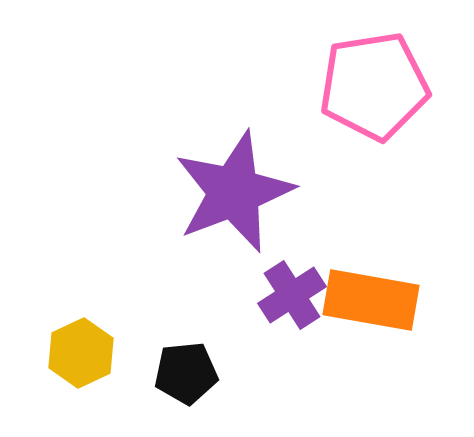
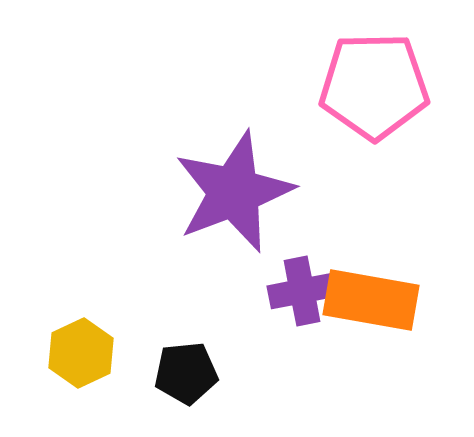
pink pentagon: rotated 8 degrees clockwise
purple cross: moved 10 px right, 4 px up; rotated 22 degrees clockwise
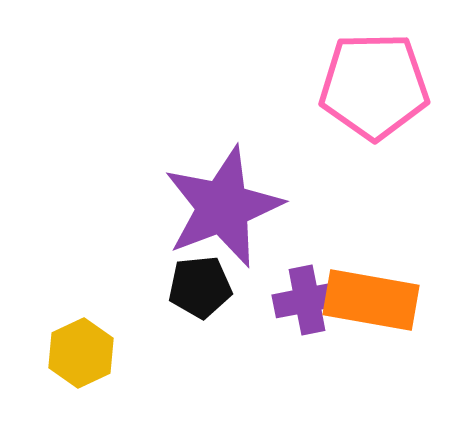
purple star: moved 11 px left, 15 px down
purple cross: moved 5 px right, 9 px down
black pentagon: moved 14 px right, 86 px up
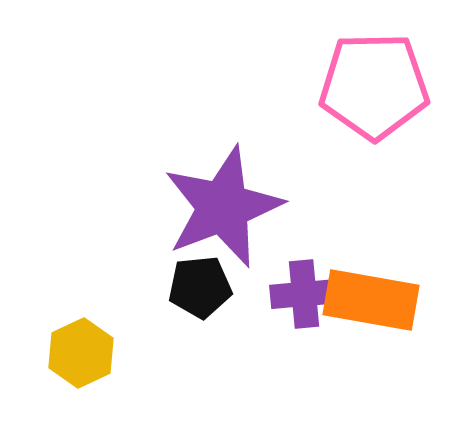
purple cross: moved 3 px left, 6 px up; rotated 6 degrees clockwise
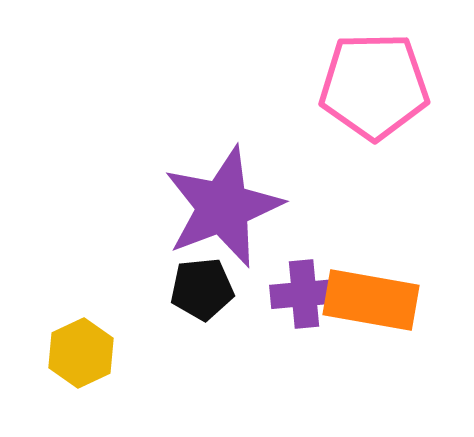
black pentagon: moved 2 px right, 2 px down
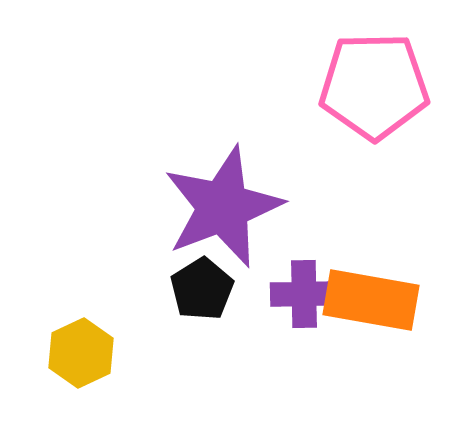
black pentagon: rotated 26 degrees counterclockwise
purple cross: rotated 4 degrees clockwise
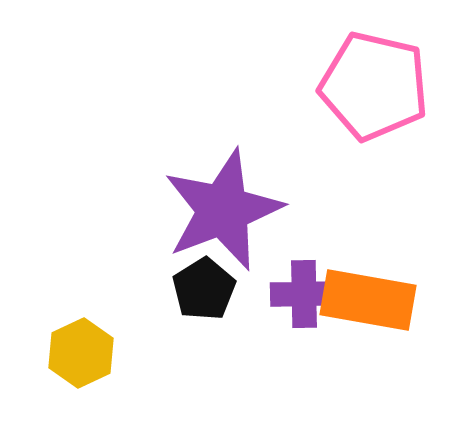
pink pentagon: rotated 14 degrees clockwise
purple star: moved 3 px down
black pentagon: moved 2 px right
orange rectangle: moved 3 px left
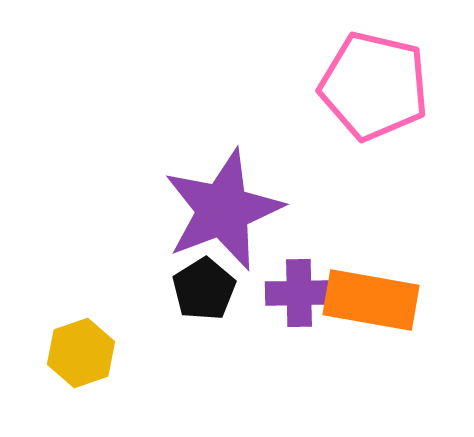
purple cross: moved 5 px left, 1 px up
orange rectangle: moved 3 px right
yellow hexagon: rotated 6 degrees clockwise
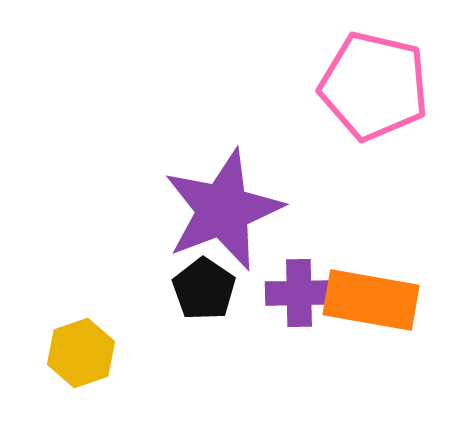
black pentagon: rotated 6 degrees counterclockwise
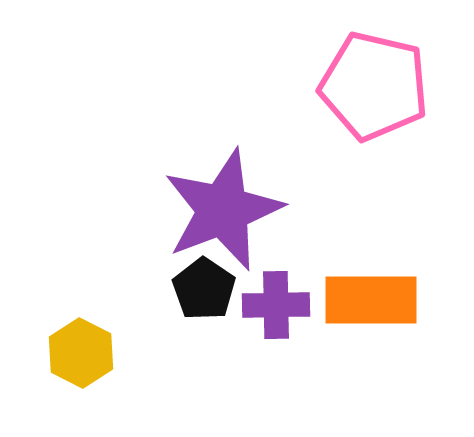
purple cross: moved 23 px left, 12 px down
orange rectangle: rotated 10 degrees counterclockwise
yellow hexagon: rotated 14 degrees counterclockwise
